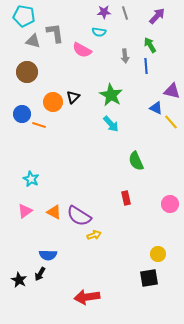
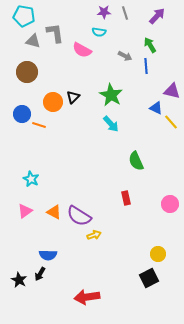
gray arrow: rotated 56 degrees counterclockwise
black square: rotated 18 degrees counterclockwise
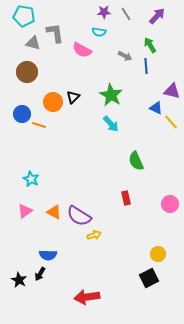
gray line: moved 1 px right, 1 px down; rotated 16 degrees counterclockwise
gray triangle: moved 2 px down
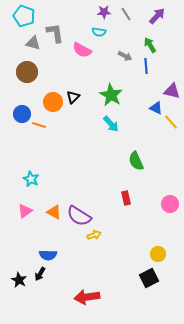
cyan pentagon: rotated 10 degrees clockwise
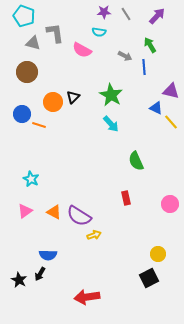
blue line: moved 2 px left, 1 px down
purple triangle: moved 1 px left
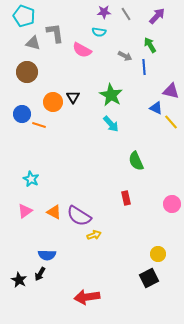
black triangle: rotated 16 degrees counterclockwise
pink circle: moved 2 px right
blue semicircle: moved 1 px left
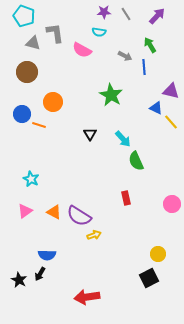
black triangle: moved 17 px right, 37 px down
cyan arrow: moved 12 px right, 15 px down
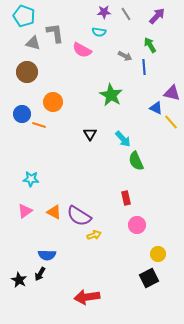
purple triangle: moved 1 px right, 2 px down
cyan star: rotated 21 degrees counterclockwise
pink circle: moved 35 px left, 21 px down
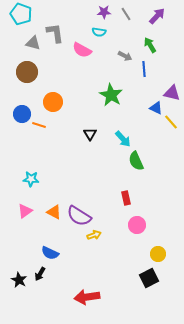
cyan pentagon: moved 3 px left, 2 px up
blue line: moved 2 px down
blue semicircle: moved 3 px right, 2 px up; rotated 24 degrees clockwise
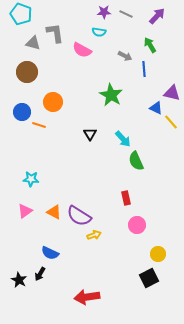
gray line: rotated 32 degrees counterclockwise
blue circle: moved 2 px up
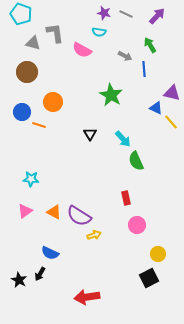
purple star: moved 1 px down; rotated 16 degrees clockwise
